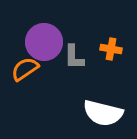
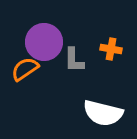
gray L-shape: moved 3 px down
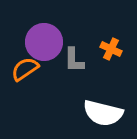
orange cross: rotated 15 degrees clockwise
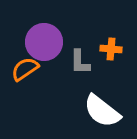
orange cross: rotated 20 degrees counterclockwise
gray L-shape: moved 6 px right, 2 px down
white semicircle: moved 1 px left, 2 px up; rotated 24 degrees clockwise
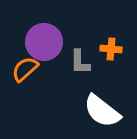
orange semicircle: rotated 8 degrees counterclockwise
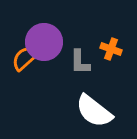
orange cross: rotated 15 degrees clockwise
orange semicircle: moved 11 px up
white semicircle: moved 8 px left
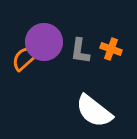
gray L-shape: moved 11 px up; rotated 8 degrees clockwise
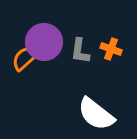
white semicircle: moved 2 px right, 3 px down
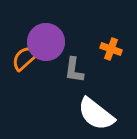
purple circle: moved 2 px right
gray L-shape: moved 6 px left, 19 px down
